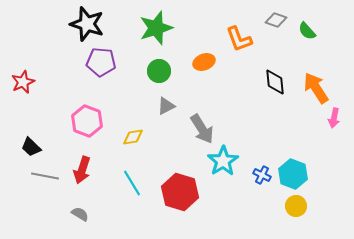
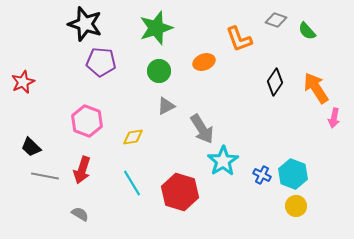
black star: moved 2 px left
black diamond: rotated 40 degrees clockwise
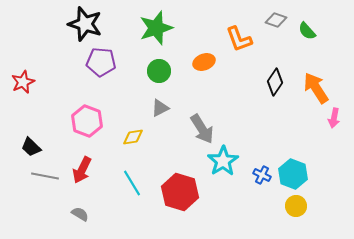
gray triangle: moved 6 px left, 2 px down
red arrow: rotated 8 degrees clockwise
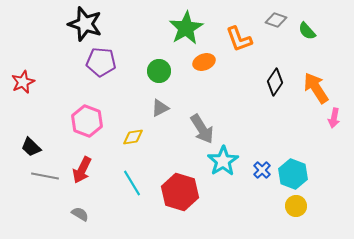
green star: moved 30 px right; rotated 12 degrees counterclockwise
blue cross: moved 5 px up; rotated 18 degrees clockwise
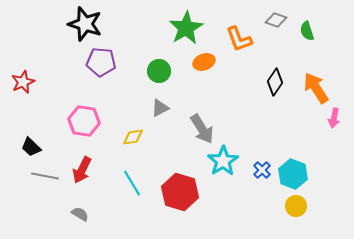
green semicircle: rotated 24 degrees clockwise
pink hexagon: moved 3 px left; rotated 12 degrees counterclockwise
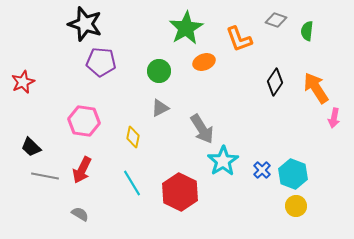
green semicircle: rotated 24 degrees clockwise
yellow diamond: rotated 70 degrees counterclockwise
red hexagon: rotated 9 degrees clockwise
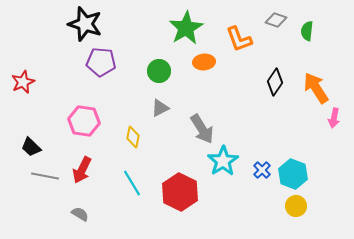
orange ellipse: rotated 15 degrees clockwise
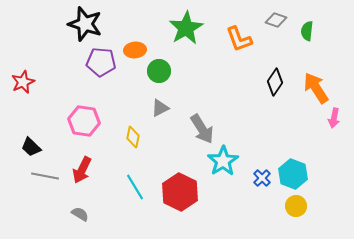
orange ellipse: moved 69 px left, 12 px up
blue cross: moved 8 px down
cyan line: moved 3 px right, 4 px down
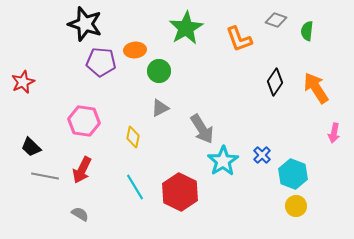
pink arrow: moved 15 px down
blue cross: moved 23 px up
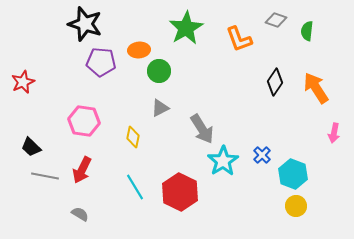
orange ellipse: moved 4 px right
